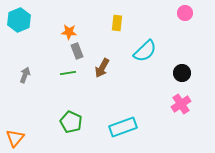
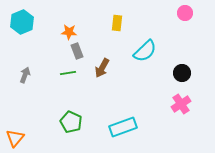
cyan hexagon: moved 3 px right, 2 px down
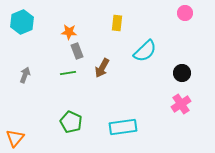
cyan rectangle: rotated 12 degrees clockwise
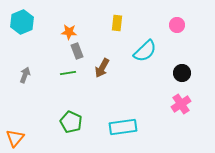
pink circle: moved 8 px left, 12 px down
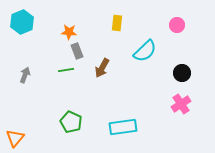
green line: moved 2 px left, 3 px up
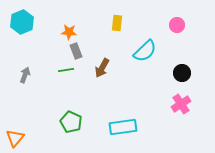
gray rectangle: moved 1 px left
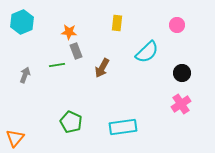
cyan semicircle: moved 2 px right, 1 px down
green line: moved 9 px left, 5 px up
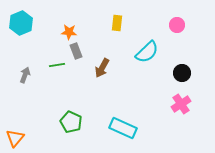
cyan hexagon: moved 1 px left, 1 px down
cyan rectangle: moved 1 px down; rotated 32 degrees clockwise
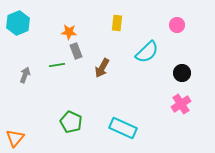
cyan hexagon: moved 3 px left
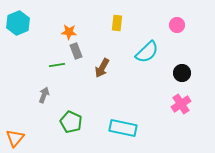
gray arrow: moved 19 px right, 20 px down
cyan rectangle: rotated 12 degrees counterclockwise
